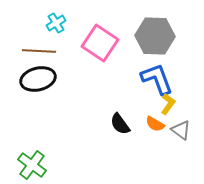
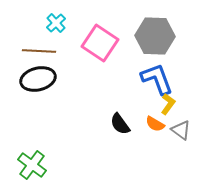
cyan cross: rotated 12 degrees counterclockwise
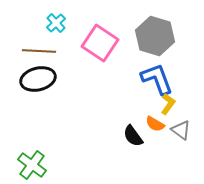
gray hexagon: rotated 15 degrees clockwise
black semicircle: moved 13 px right, 12 px down
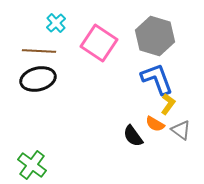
pink square: moved 1 px left
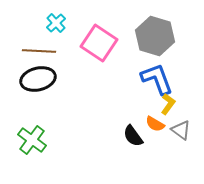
green cross: moved 25 px up
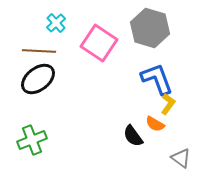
gray hexagon: moved 5 px left, 8 px up
black ellipse: rotated 24 degrees counterclockwise
gray triangle: moved 28 px down
green cross: rotated 32 degrees clockwise
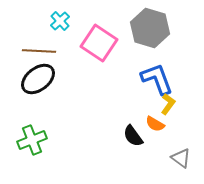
cyan cross: moved 4 px right, 2 px up
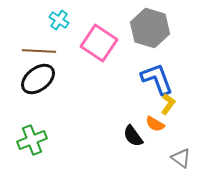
cyan cross: moved 1 px left, 1 px up; rotated 12 degrees counterclockwise
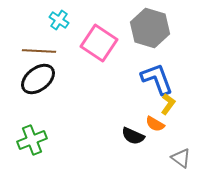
black semicircle: rotated 30 degrees counterclockwise
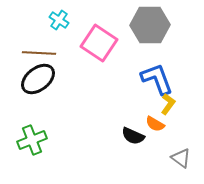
gray hexagon: moved 3 px up; rotated 18 degrees counterclockwise
brown line: moved 2 px down
